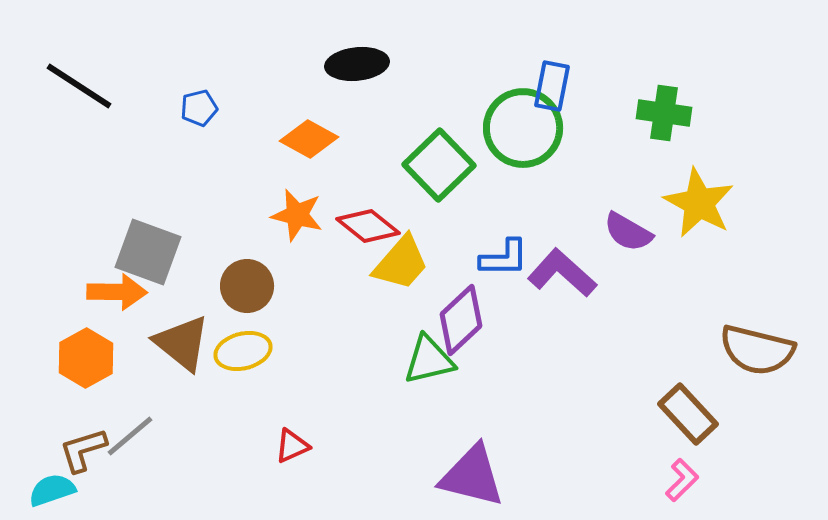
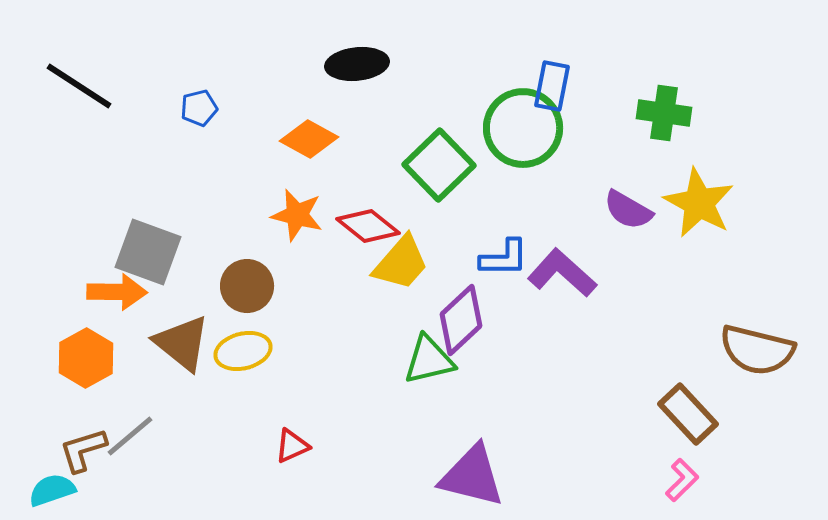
purple semicircle: moved 22 px up
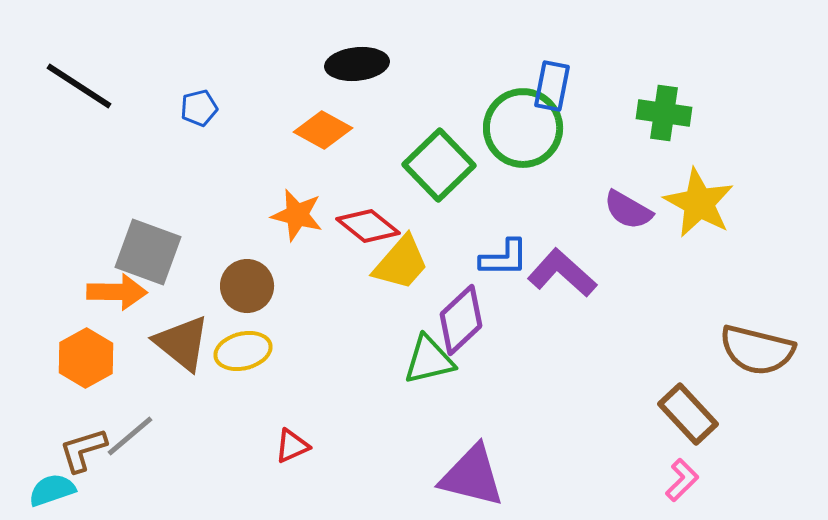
orange diamond: moved 14 px right, 9 px up
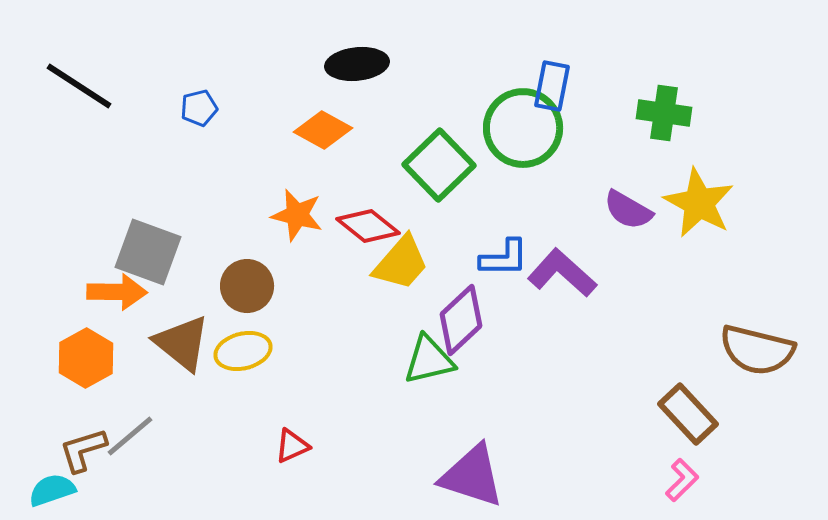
purple triangle: rotated 4 degrees clockwise
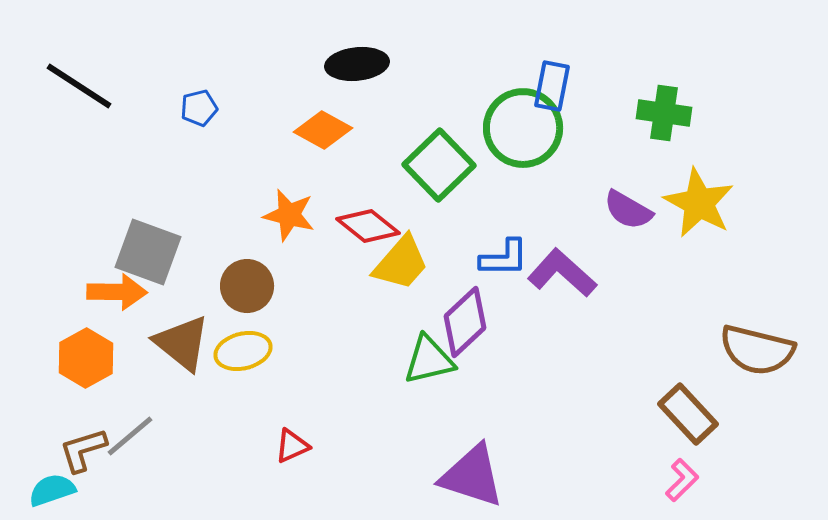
orange star: moved 8 px left
purple diamond: moved 4 px right, 2 px down
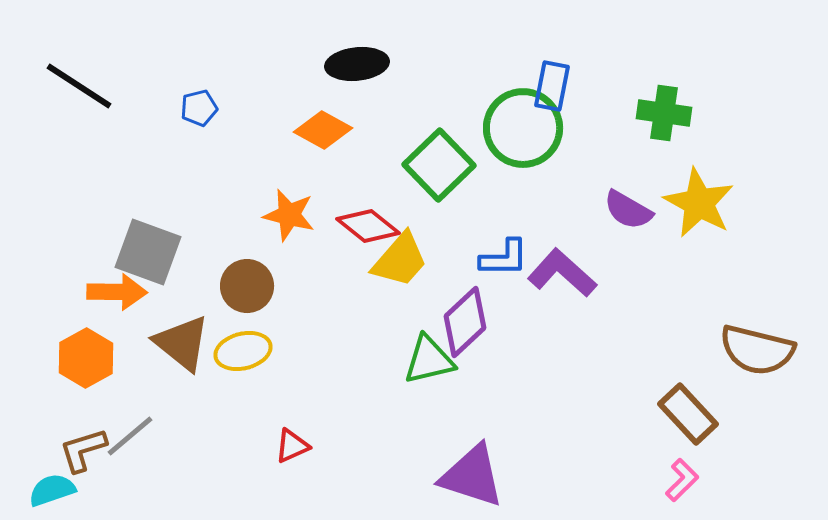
yellow trapezoid: moved 1 px left, 3 px up
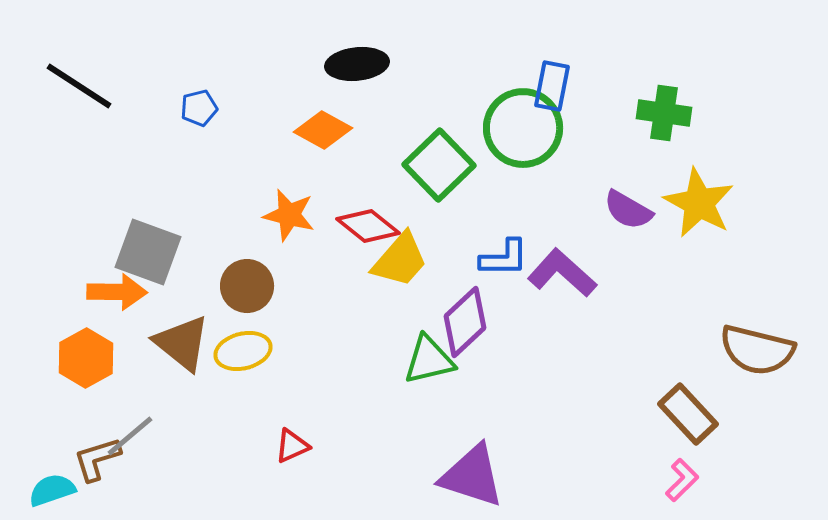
brown L-shape: moved 14 px right, 9 px down
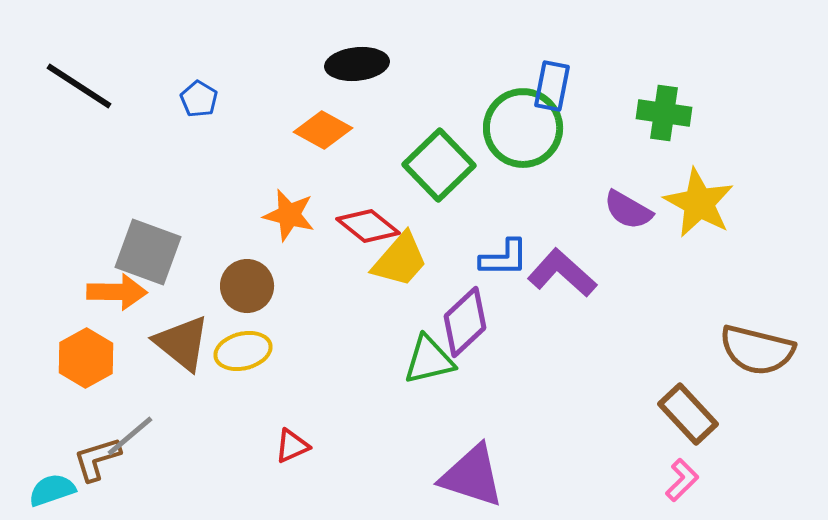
blue pentagon: moved 9 px up; rotated 27 degrees counterclockwise
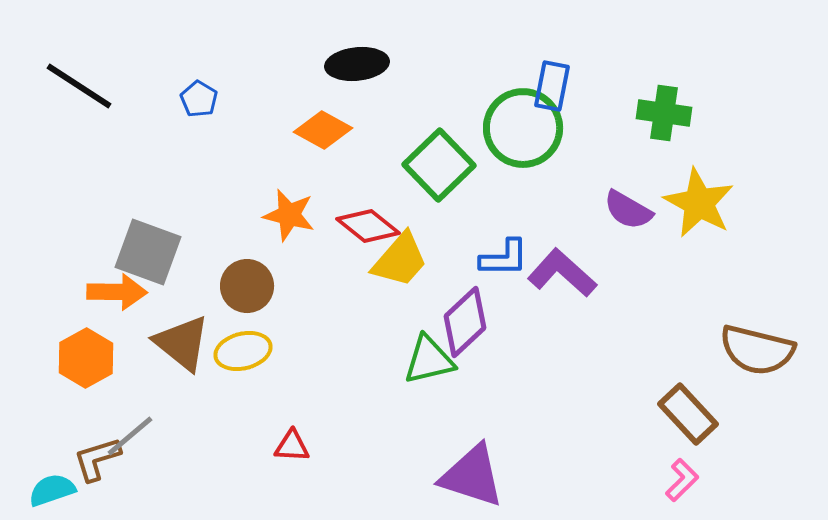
red triangle: rotated 27 degrees clockwise
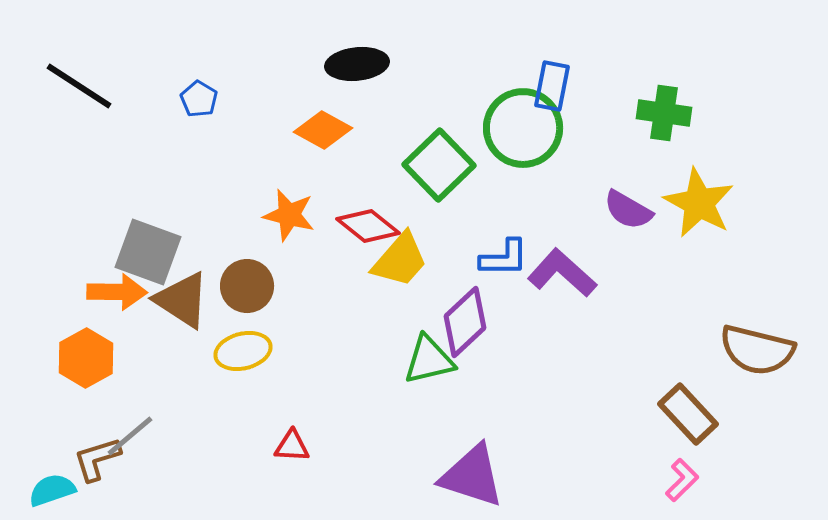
brown triangle: moved 43 px up; rotated 6 degrees counterclockwise
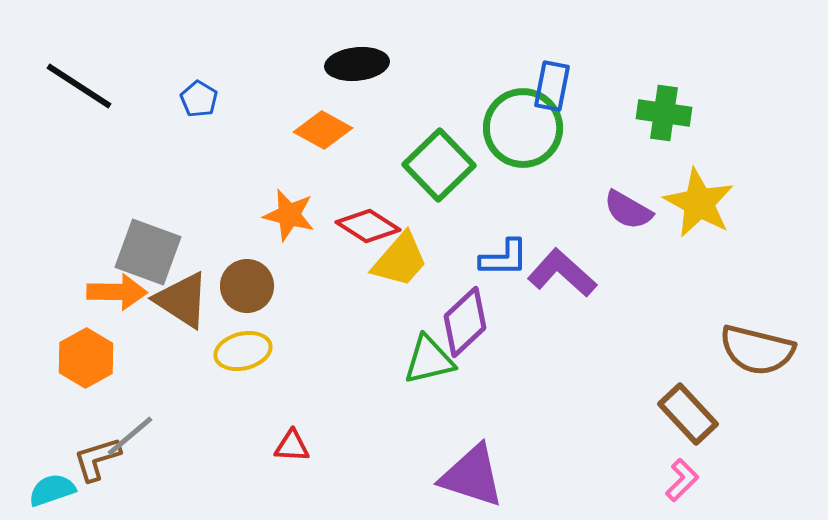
red diamond: rotated 6 degrees counterclockwise
